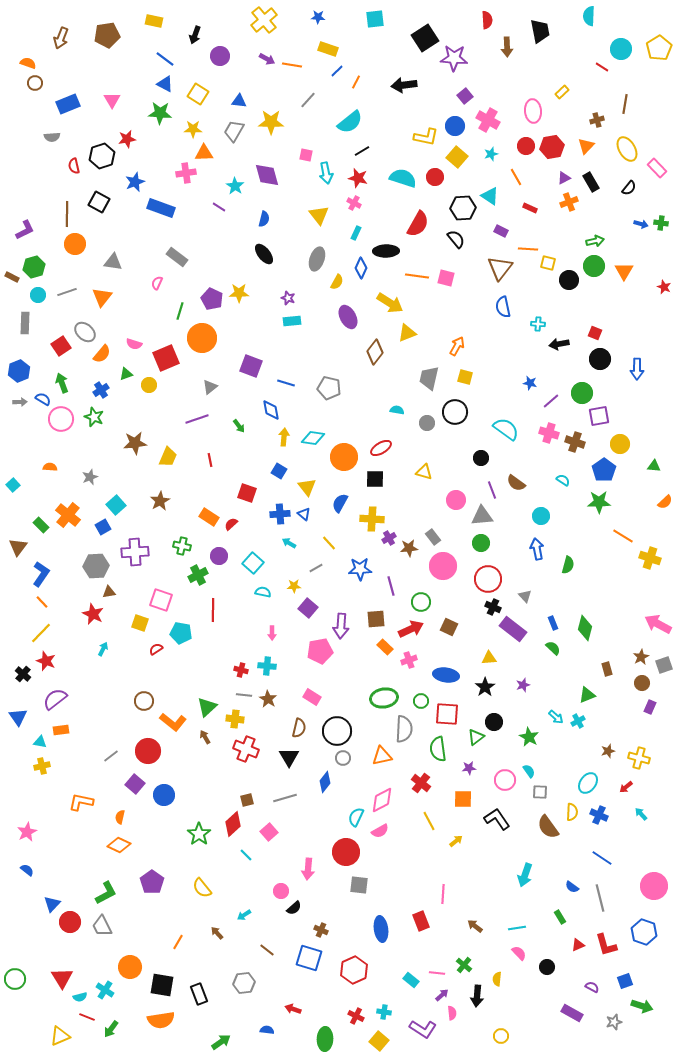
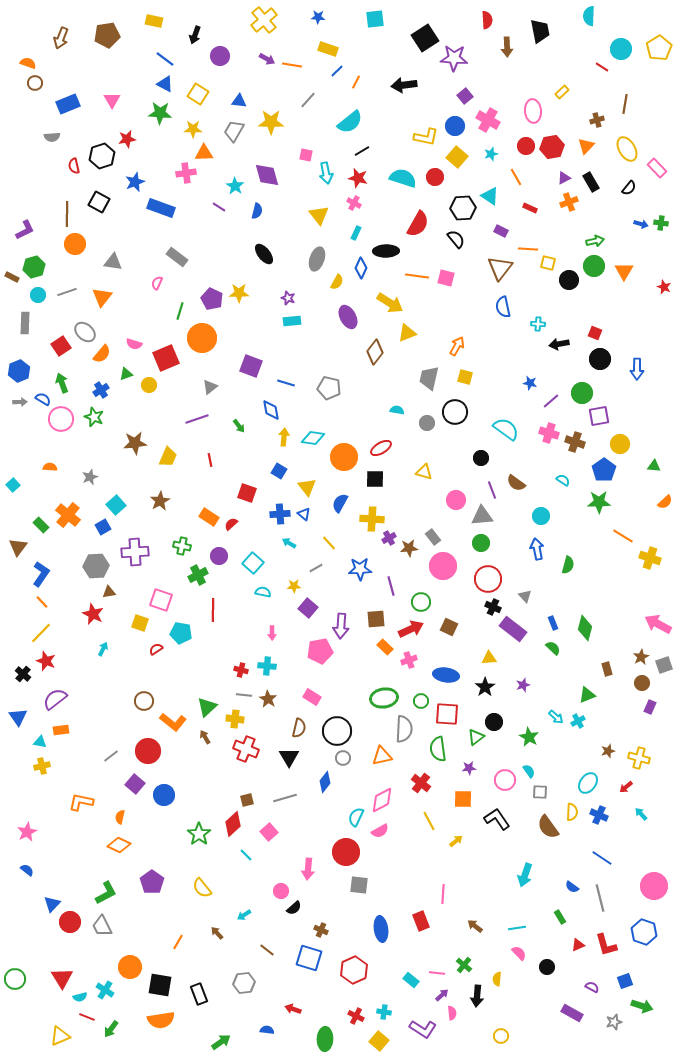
blue semicircle at (264, 219): moved 7 px left, 8 px up
black square at (162, 985): moved 2 px left
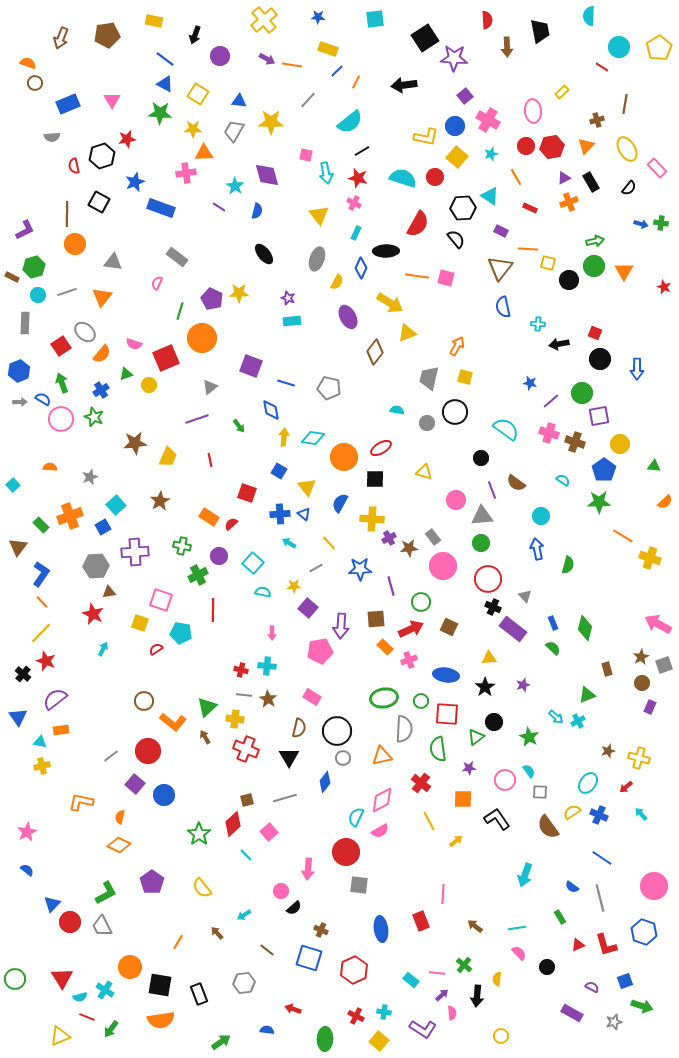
cyan circle at (621, 49): moved 2 px left, 2 px up
orange cross at (68, 515): moved 2 px right, 1 px down; rotated 30 degrees clockwise
yellow semicircle at (572, 812): rotated 126 degrees counterclockwise
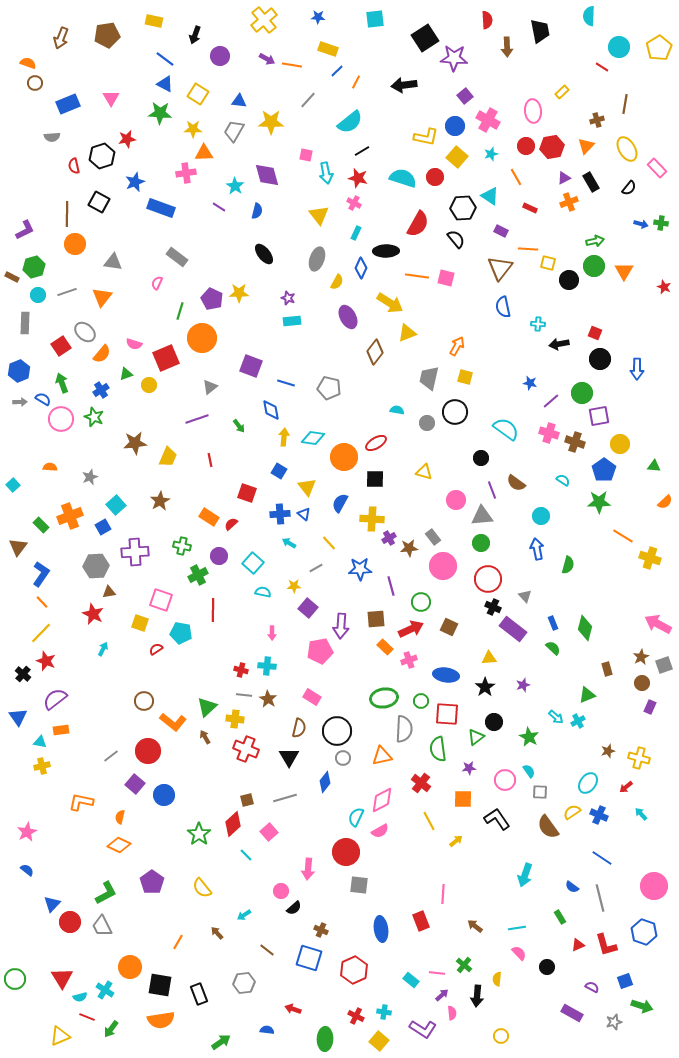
pink triangle at (112, 100): moved 1 px left, 2 px up
red ellipse at (381, 448): moved 5 px left, 5 px up
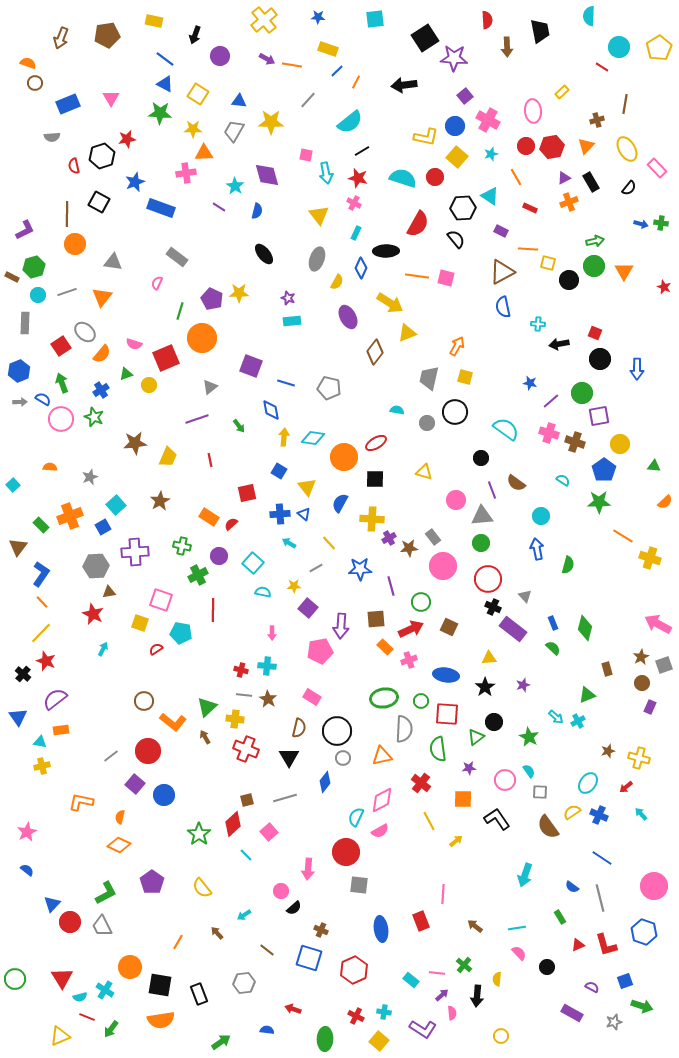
brown triangle at (500, 268): moved 2 px right, 4 px down; rotated 24 degrees clockwise
red square at (247, 493): rotated 30 degrees counterclockwise
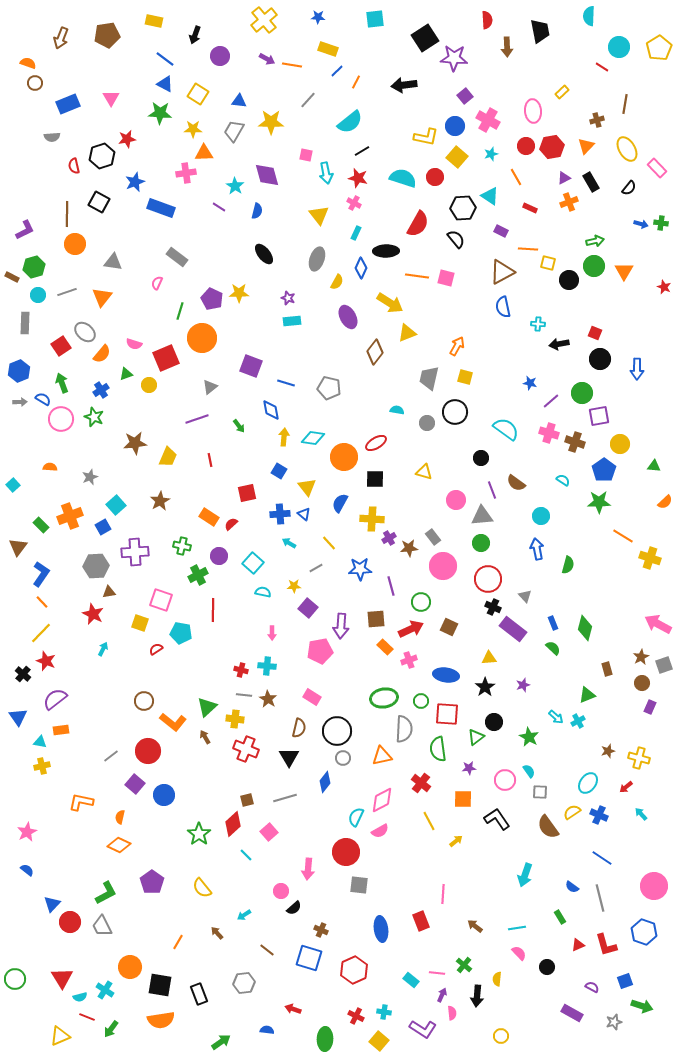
purple arrow at (442, 995): rotated 24 degrees counterclockwise
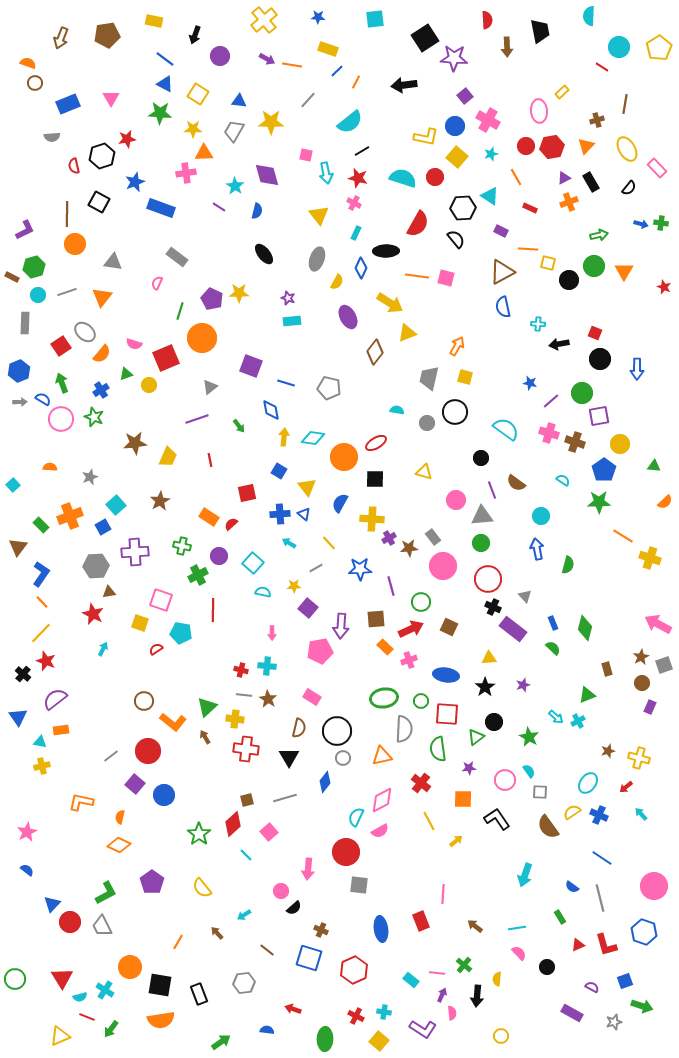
pink ellipse at (533, 111): moved 6 px right
green arrow at (595, 241): moved 4 px right, 6 px up
red cross at (246, 749): rotated 15 degrees counterclockwise
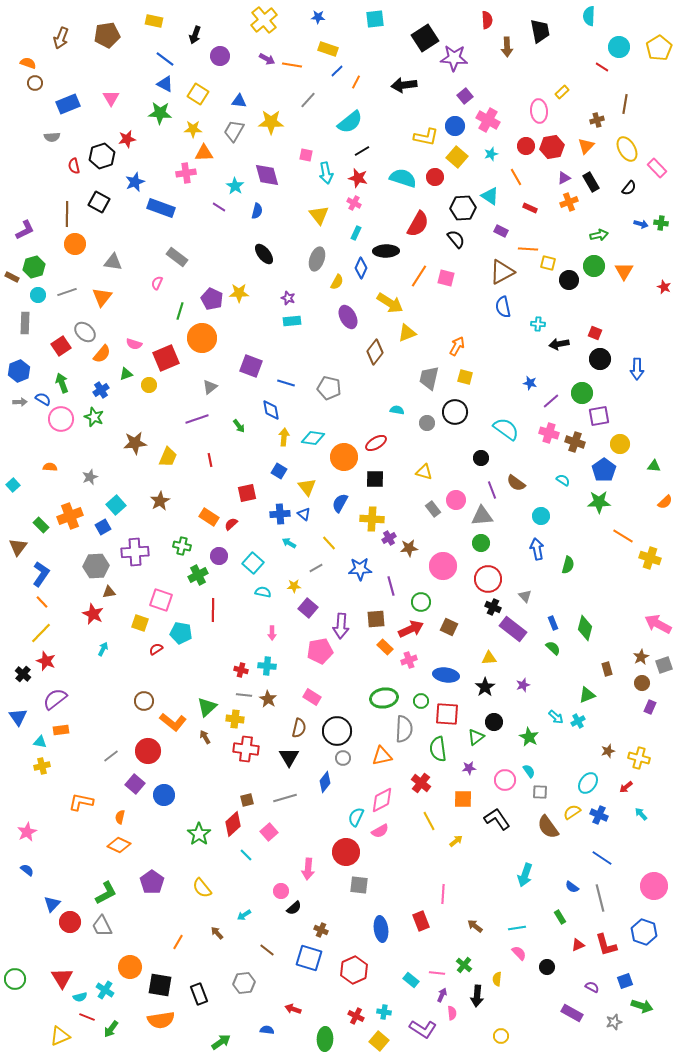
orange line at (417, 276): moved 2 px right; rotated 65 degrees counterclockwise
gray rectangle at (433, 537): moved 28 px up
